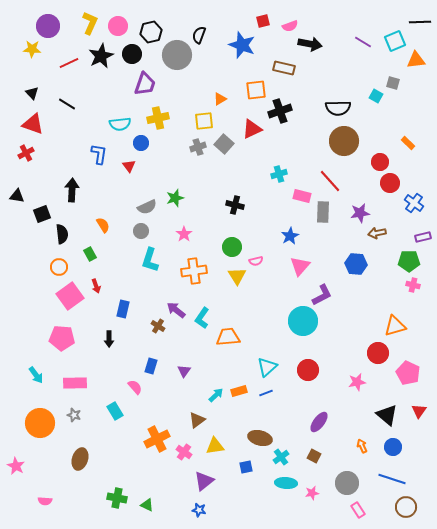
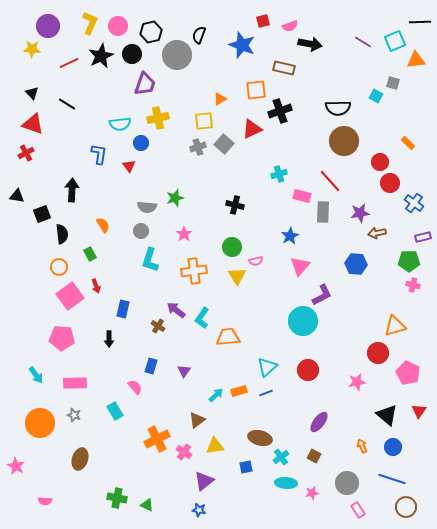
gray semicircle at (147, 207): rotated 30 degrees clockwise
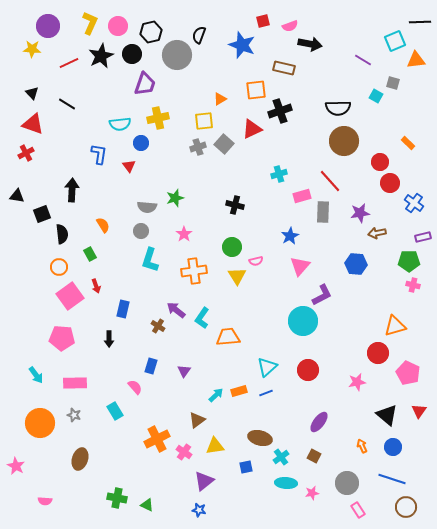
purple line at (363, 42): moved 18 px down
pink rectangle at (302, 196): rotated 30 degrees counterclockwise
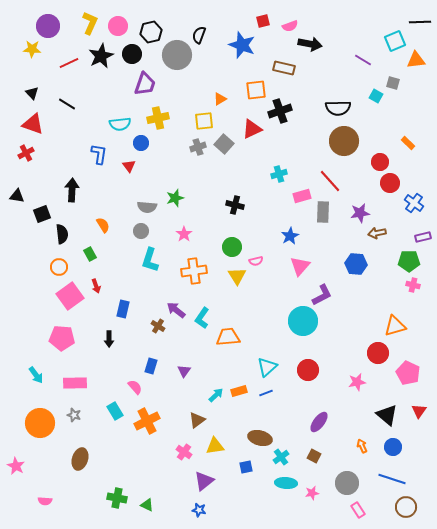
orange cross at (157, 439): moved 10 px left, 18 px up
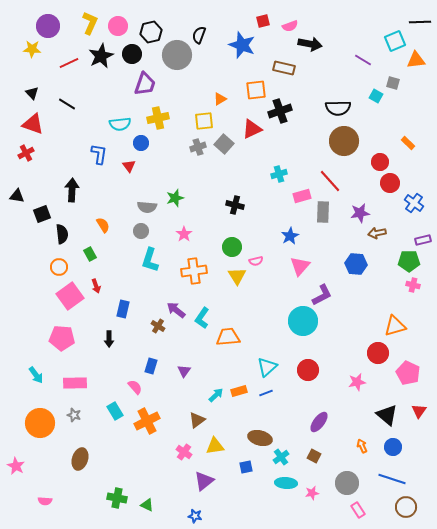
purple rectangle at (423, 237): moved 3 px down
blue star at (199, 510): moved 4 px left, 6 px down
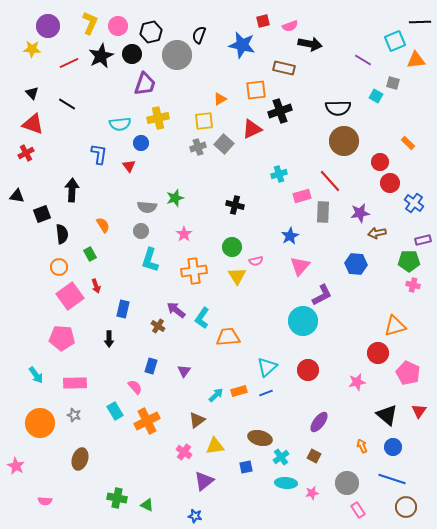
blue star at (242, 45): rotated 8 degrees counterclockwise
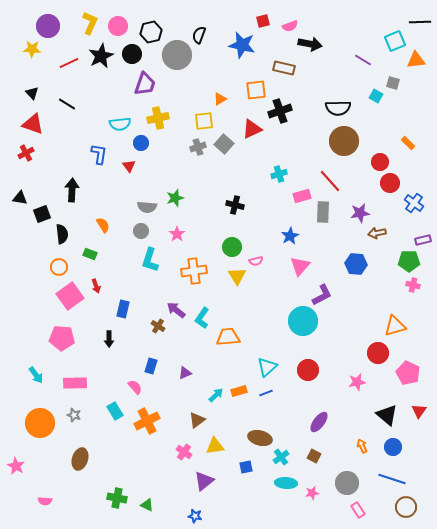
black triangle at (17, 196): moved 3 px right, 2 px down
pink star at (184, 234): moved 7 px left
green rectangle at (90, 254): rotated 40 degrees counterclockwise
purple triangle at (184, 371): moved 1 px right, 2 px down; rotated 32 degrees clockwise
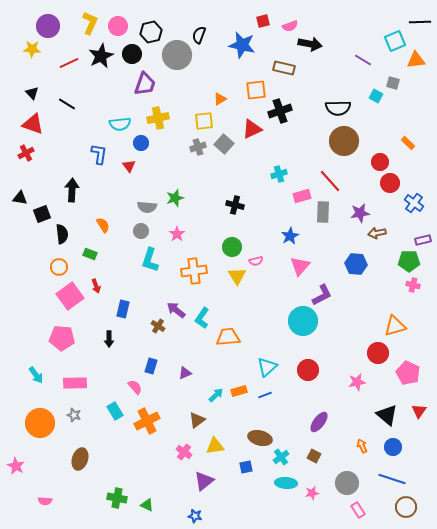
blue line at (266, 393): moved 1 px left, 2 px down
